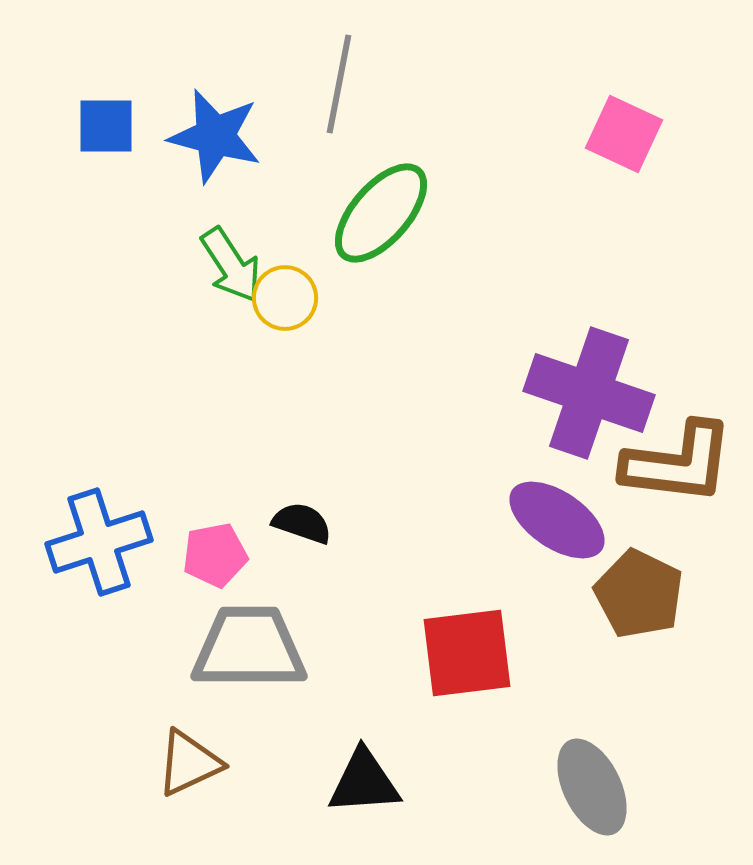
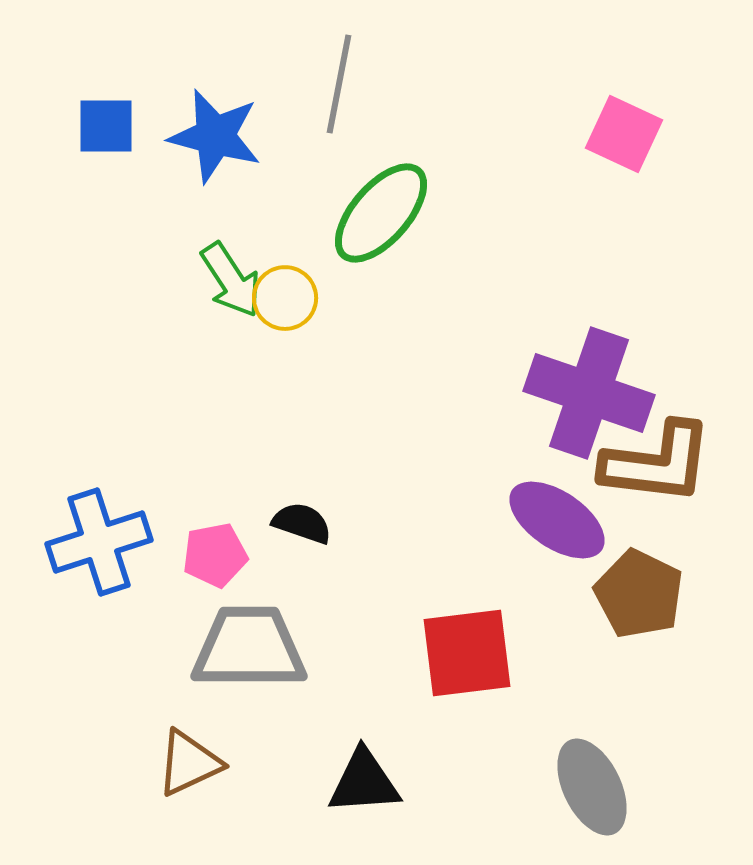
green arrow: moved 15 px down
brown L-shape: moved 21 px left
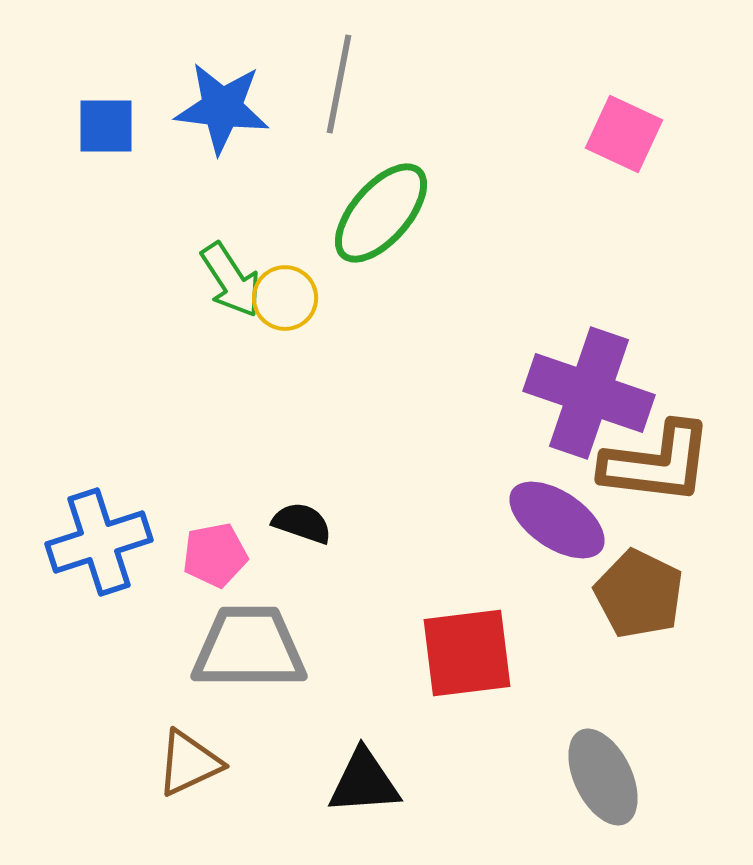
blue star: moved 7 px right, 28 px up; rotated 8 degrees counterclockwise
gray ellipse: moved 11 px right, 10 px up
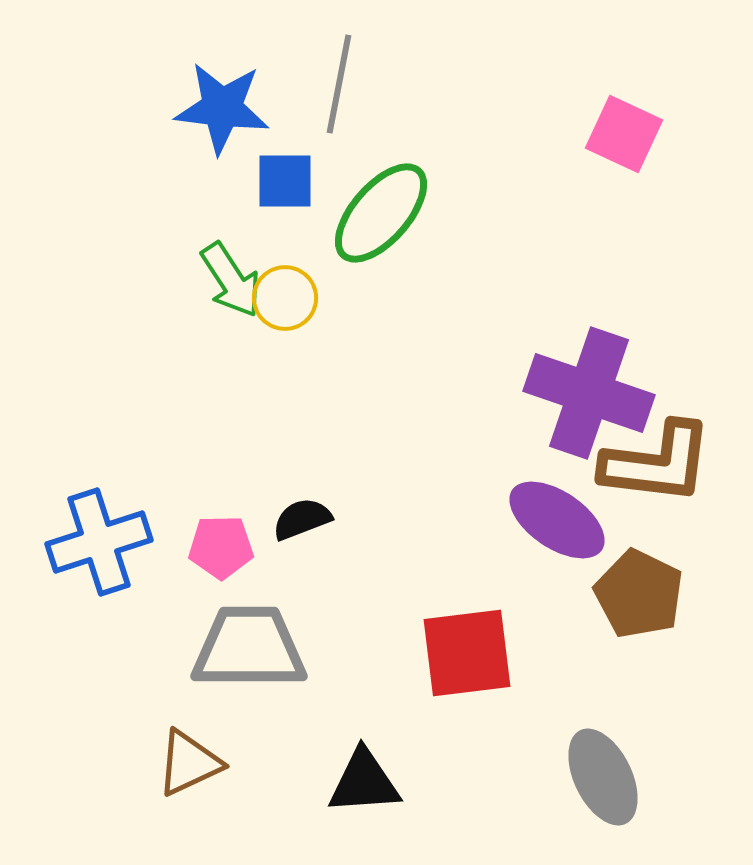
blue square: moved 179 px right, 55 px down
black semicircle: moved 4 px up; rotated 40 degrees counterclockwise
pink pentagon: moved 6 px right, 8 px up; rotated 10 degrees clockwise
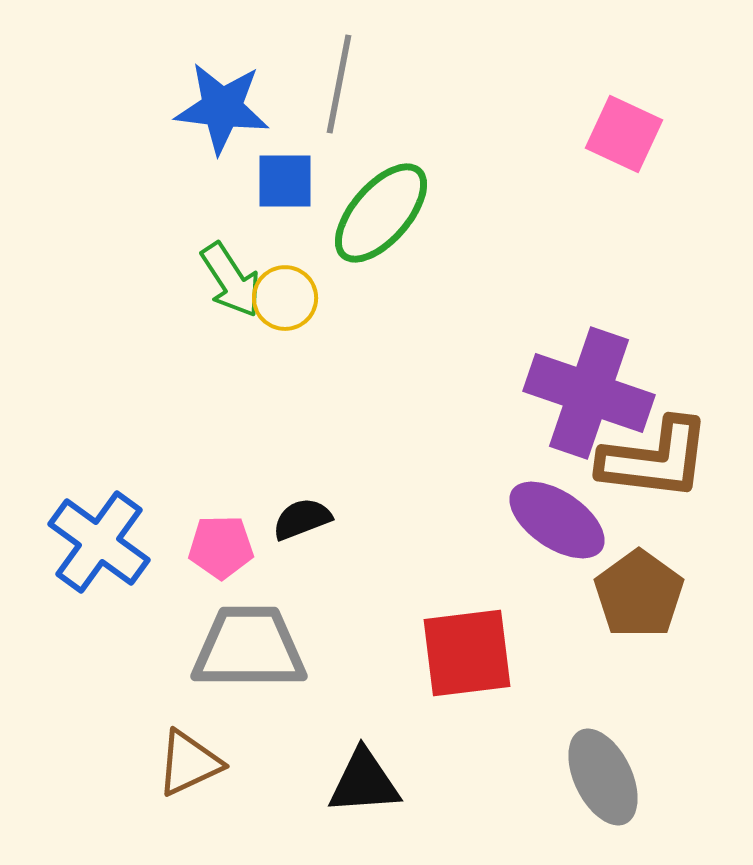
brown L-shape: moved 2 px left, 4 px up
blue cross: rotated 36 degrees counterclockwise
brown pentagon: rotated 10 degrees clockwise
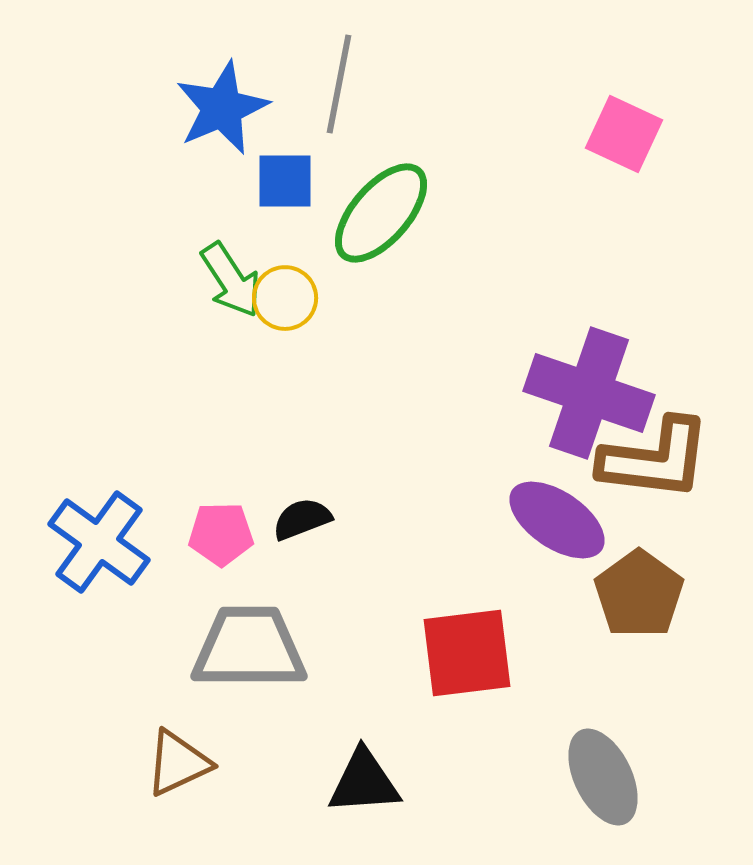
blue star: rotated 30 degrees counterclockwise
pink pentagon: moved 13 px up
brown triangle: moved 11 px left
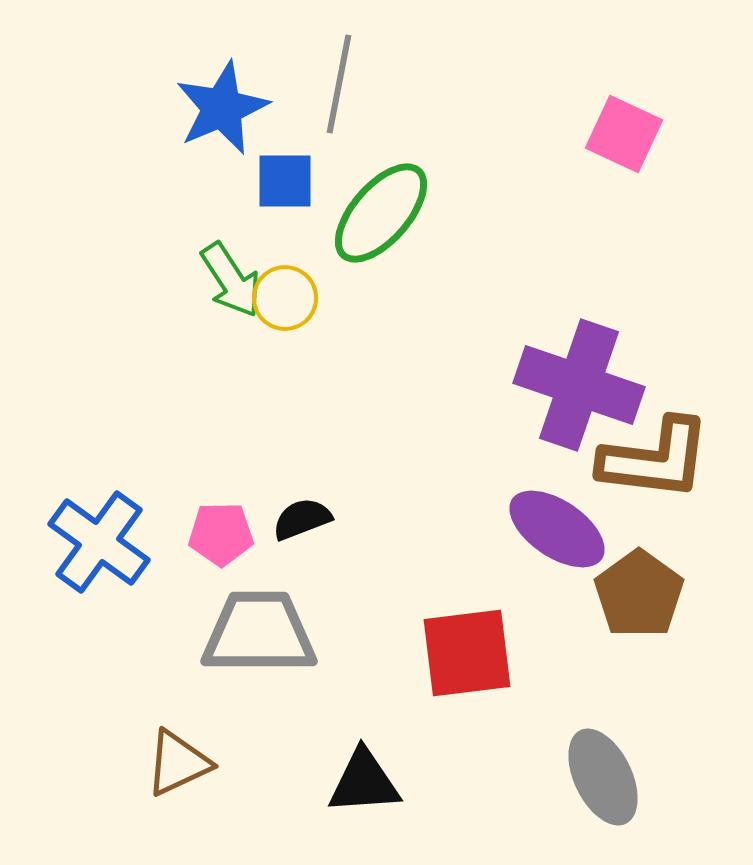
purple cross: moved 10 px left, 8 px up
purple ellipse: moved 9 px down
gray trapezoid: moved 10 px right, 15 px up
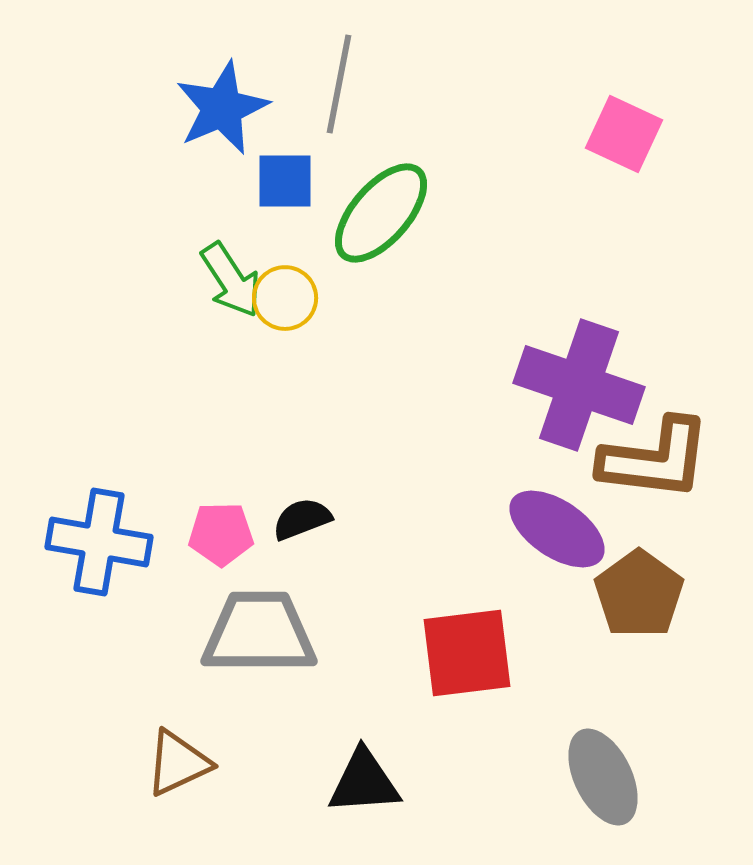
blue cross: rotated 26 degrees counterclockwise
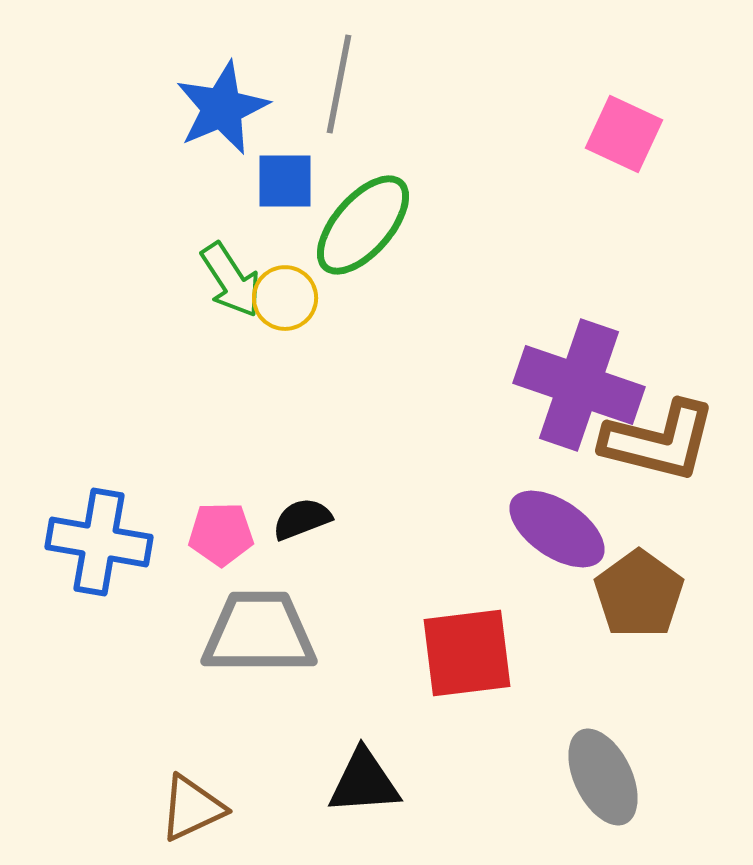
green ellipse: moved 18 px left, 12 px down
brown L-shape: moved 4 px right, 18 px up; rotated 7 degrees clockwise
brown triangle: moved 14 px right, 45 px down
